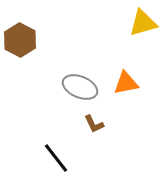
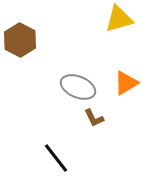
yellow triangle: moved 24 px left, 4 px up
orange triangle: rotated 20 degrees counterclockwise
gray ellipse: moved 2 px left
brown L-shape: moved 6 px up
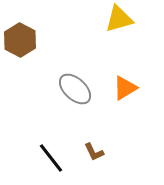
orange triangle: moved 1 px left, 5 px down
gray ellipse: moved 3 px left, 2 px down; rotated 20 degrees clockwise
brown L-shape: moved 34 px down
black line: moved 5 px left
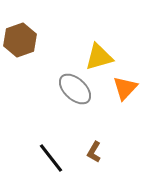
yellow triangle: moved 20 px left, 38 px down
brown hexagon: rotated 12 degrees clockwise
orange triangle: rotated 16 degrees counterclockwise
brown L-shape: rotated 55 degrees clockwise
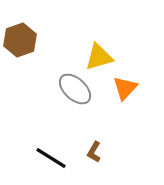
black line: rotated 20 degrees counterclockwise
